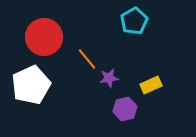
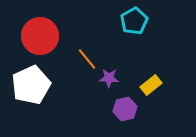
red circle: moved 4 px left, 1 px up
purple star: rotated 12 degrees clockwise
yellow rectangle: rotated 15 degrees counterclockwise
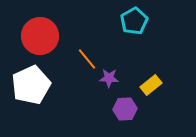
purple hexagon: rotated 10 degrees clockwise
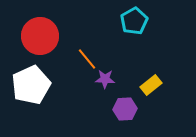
purple star: moved 4 px left, 1 px down
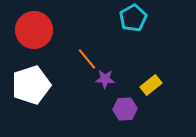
cyan pentagon: moved 1 px left, 3 px up
red circle: moved 6 px left, 6 px up
white pentagon: rotated 6 degrees clockwise
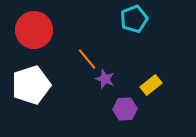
cyan pentagon: moved 1 px right, 1 px down; rotated 8 degrees clockwise
purple star: rotated 18 degrees clockwise
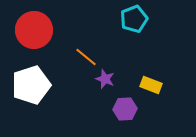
orange line: moved 1 px left, 2 px up; rotated 10 degrees counterclockwise
yellow rectangle: rotated 60 degrees clockwise
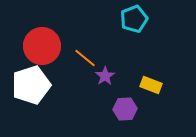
red circle: moved 8 px right, 16 px down
orange line: moved 1 px left, 1 px down
purple star: moved 3 px up; rotated 18 degrees clockwise
